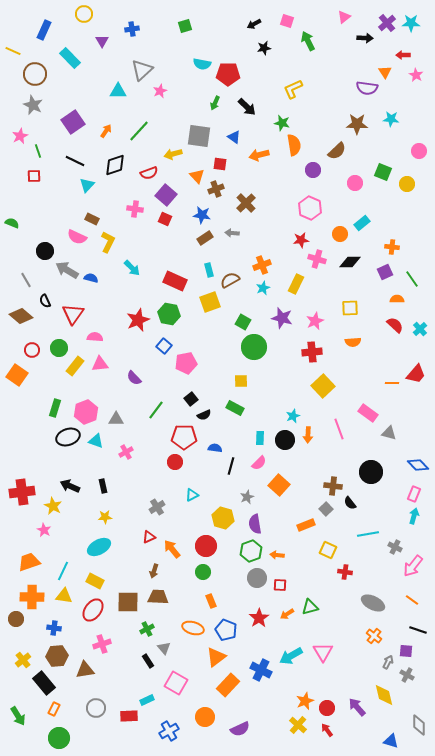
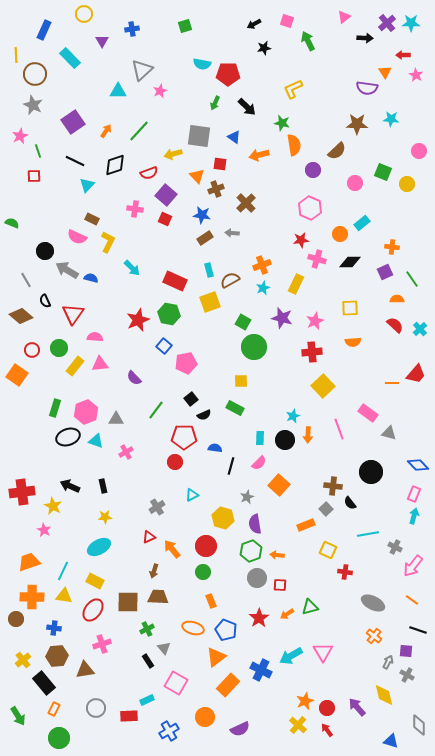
yellow line at (13, 51): moved 3 px right, 4 px down; rotated 63 degrees clockwise
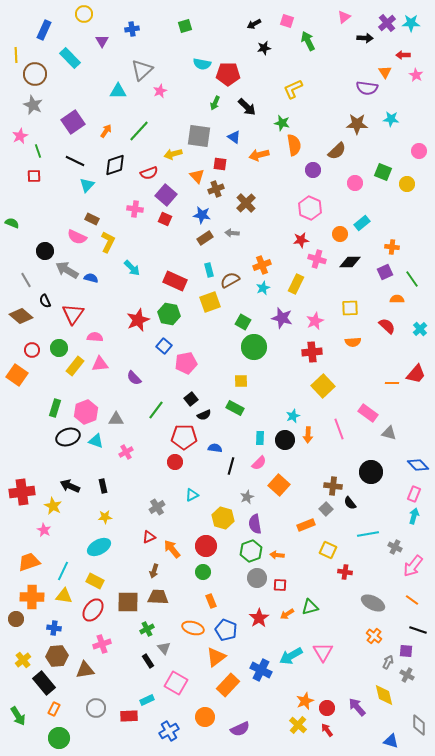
red semicircle at (395, 325): moved 8 px left, 1 px down
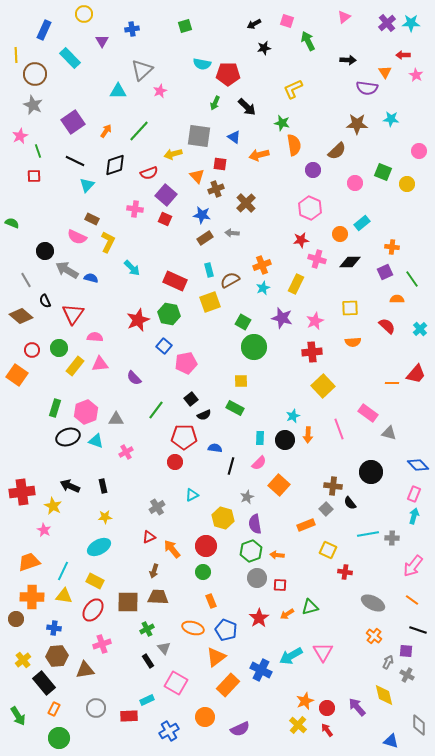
black arrow at (365, 38): moved 17 px left, 22 px down
gray cross at (395, 547): moved 3 px left, 9 px up; rotated 24 degrees counterclockwise
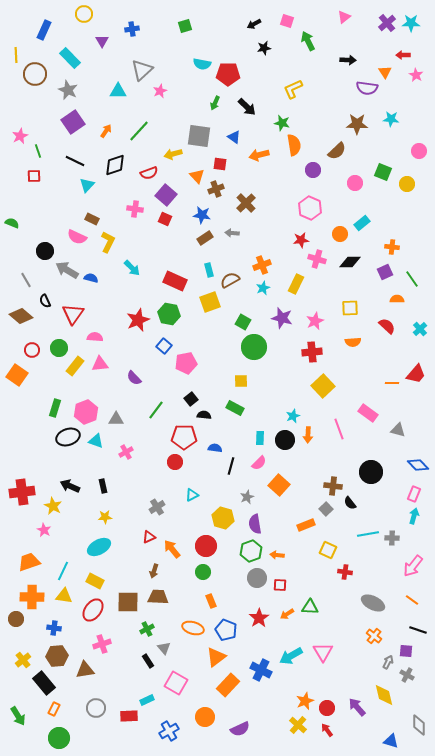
gray star at (33, 105): moved 35 px right, 15 px up
black semicircle at (204, 415): rotated 152 degrees counterclockwise
gray triangle at (389, 433): moved 9 px right, 3 px up
green triangle at (310, 607): rotated 18 degrees clockwise
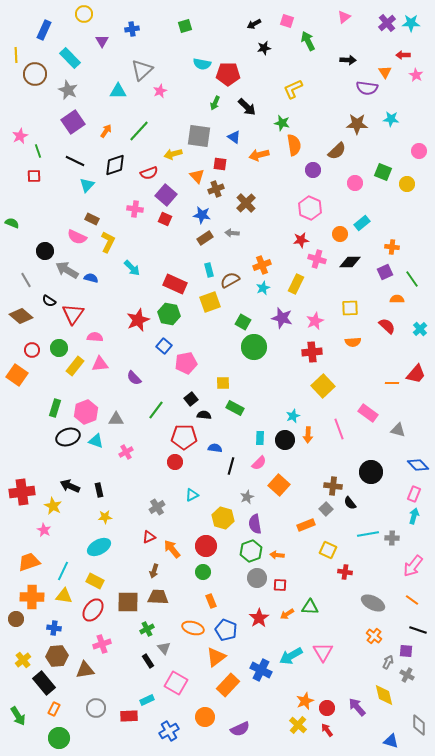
red rectangle at (175, 281): moved 3 px down
black semicircle at (45, 301): moved 4 px right; rotated 32 degrees counterclockwise
yellow square at (241, 381): moved 18 px left, 2 px down
black rectangle at (103, 486): moved 4 px left, 4 px down
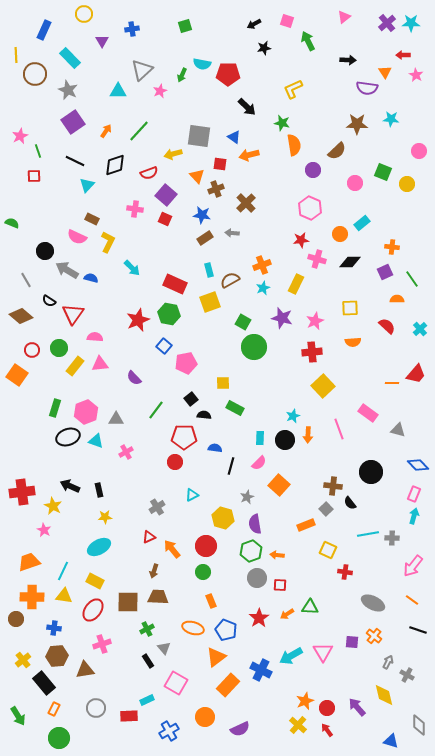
green arrow at (215, 103): moved 33 px left, 28 px up
orange arrow at (259, 155): moved 10 px left
purple square at (406, 651): moved 54 px left, 9 px up
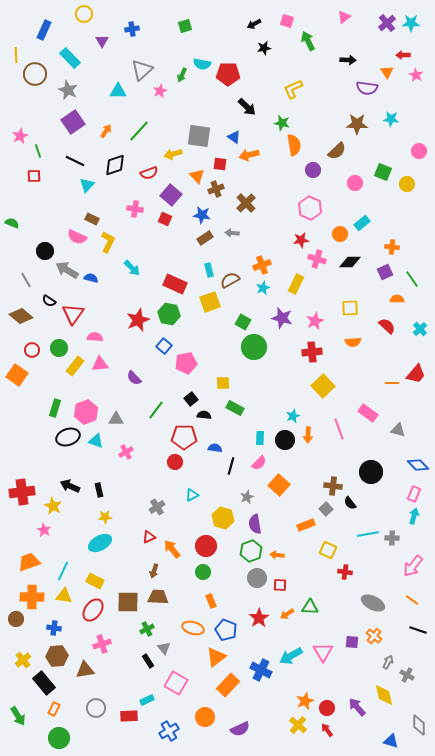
orange triangle at (385, 72): moved 2 px right
purple square at (166, 195): moved 5 px right
cyan ellipse at (99, 547): moved 1 px right, 4 px up
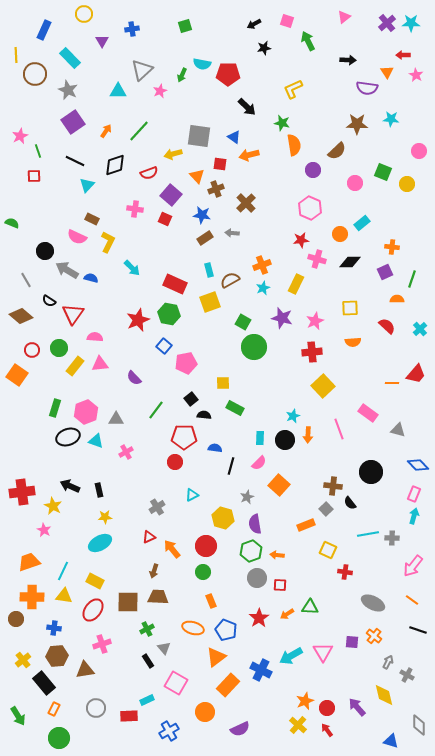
green line at (412, 279): rotated 54 degrees clockwise
orange circle at (205, 717): moved 5 px up
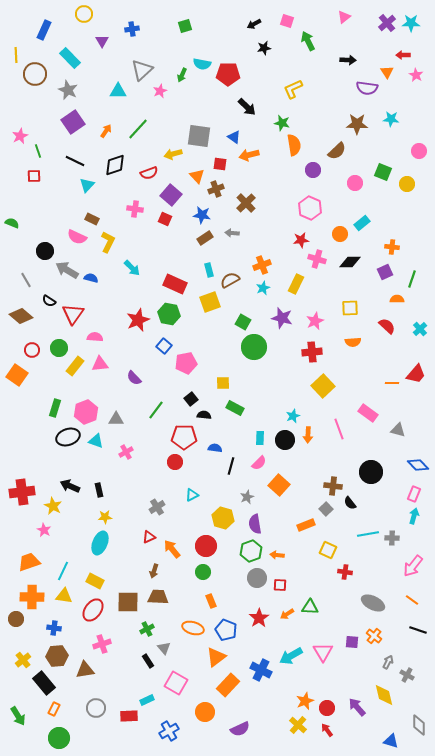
green line at (139, 131): moved 1 px left, 2 px up
cyan ellipse at (100, 543): rotated 40 degrees counterclockwise
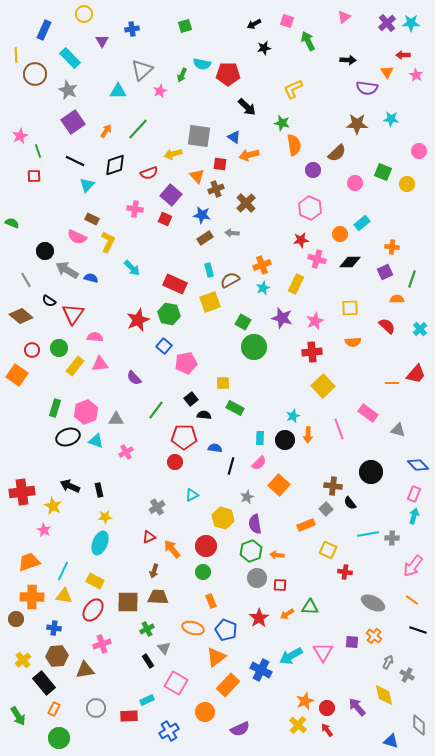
brown semicircle at (337, 151): moved 2 px down
